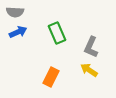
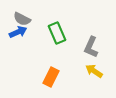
gray semicircle: moved 7 px right, 7 px down; rotated 24 degrees clockwise
yellow arrow: moved 5 px right, 1 px down
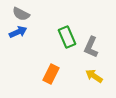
gray semicircle: moved 1 px left, 5 px up
green rectangle: moved 10 px right, 4 px down
yellow arrow: moved 5 px down
orange rectangle: moved 3 px up
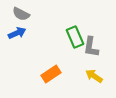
blue arrow: moved 1 px left, 1 px down
green rectangle: moved 8 px right
gray L-shape: rotated 15 degrees counterclockwise
orange rectangle: rotated 30 degrees clockwise
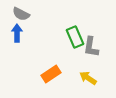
blue arrow: rotated 66 degrees counterclockwise
yellow arrow: moved 6 px left, 2 px down
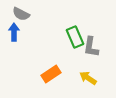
blue arrow: moved 3 px left, 1 px up
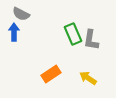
green rectangle: moved 2 px left, 3 px up
gray L-shape: moved 7 px up
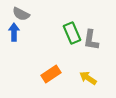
green rectangle: moved 1 px left, 1 px up
